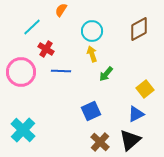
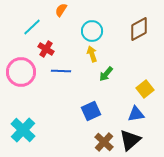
blue triangle: rotated 18 degrees clockwise
brown cross: moved 4 px right
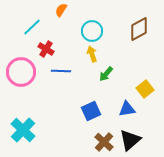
blue triangle: moved 9 px left, 5 px up
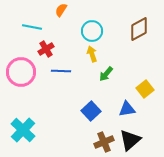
cyan line: rotated 54 degrees clockwise
red cross: rotated 28 degrees clockwise
blue square: rotated 18 degrees counterclockwise
brown cross: rotated 24 degrees clockwise
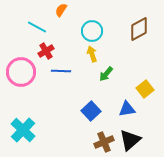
cyan line: moved 5 px right; rotated 18 degrees clockwise
red cross: moved 2 px down
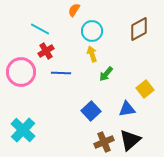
orange semicircle: moved 13 px right
cyan line: moved 3 px right, 2 px down
blue line: moved 2 px down
